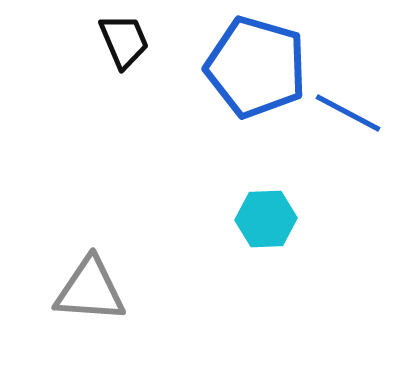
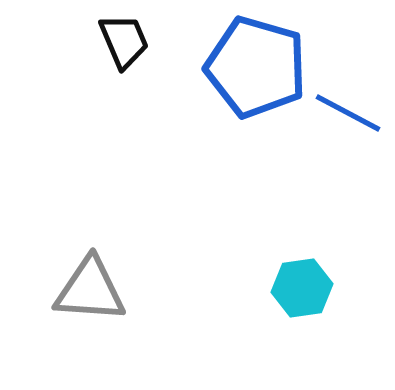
cyan hexagon: moved 36 px right, 69 px down; rotated 6 degrees counterclockwise
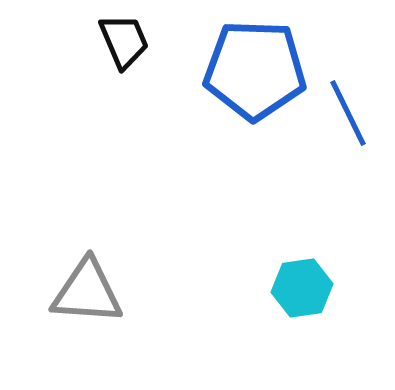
blue pentagon: moved 1 px left, 3 px down; rotated 14 degrees counterclockwise
blue line: rotated 36 degrees clockwise
gray triangle: moved 3 px left, 2 px down
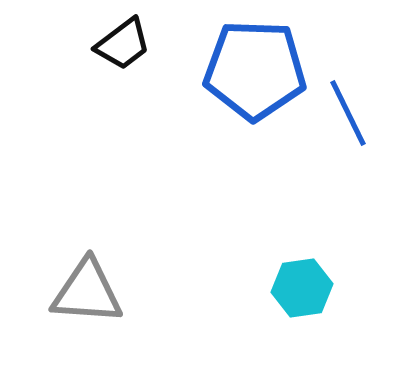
black trapezoid: moved 1 px left, 3 px down; rotated 76 degrees clockwise
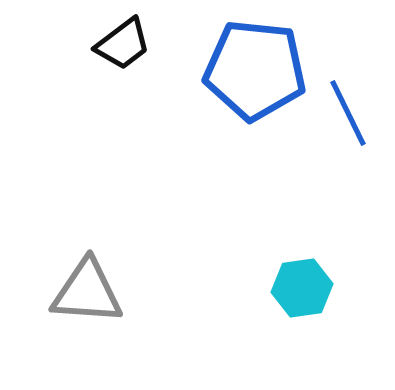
blue pentagon: rotated 4 degrees clockwise
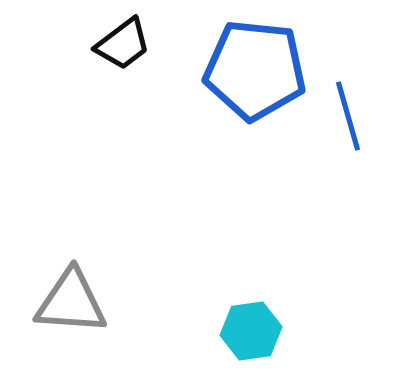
blue line: moved 3 px down; rotated 10 degrees clockwise
cyan hexagon: moved 51 px left, 43 px down
gray triangle: moved 16 px left, 10 px down
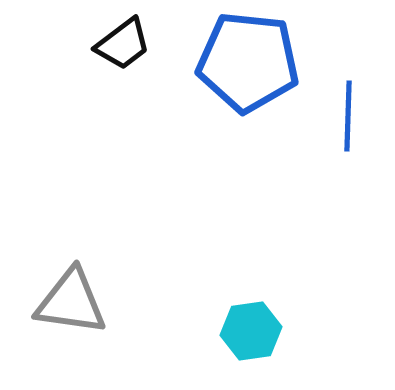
blue pentagon: moved 7 px left, 8 px up
blue line: rotated 18 degrees clockwise
gray triangle: rotated 4 degrees clockwise
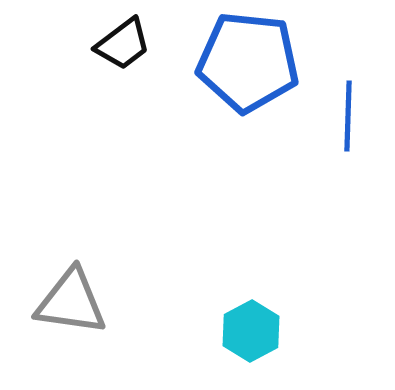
cyan hexagon: rotated 20 degrees counterclockwise
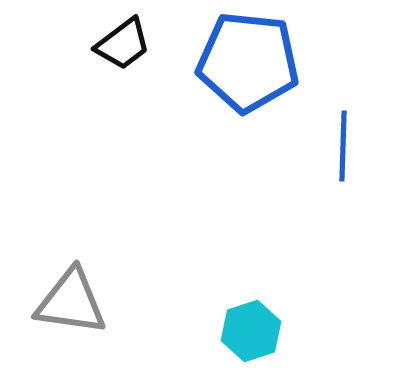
blue line: moved 5 px left, 30 px down
cyan hexagon: rotated 10 degrees clockwise
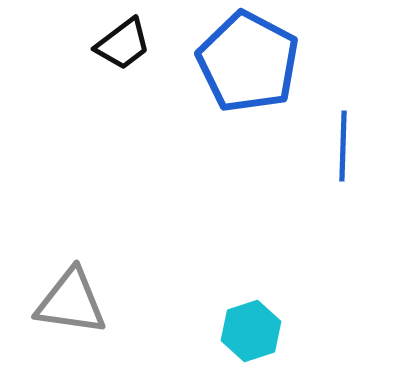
blue pentagon: rotated 22 degrees clockwise
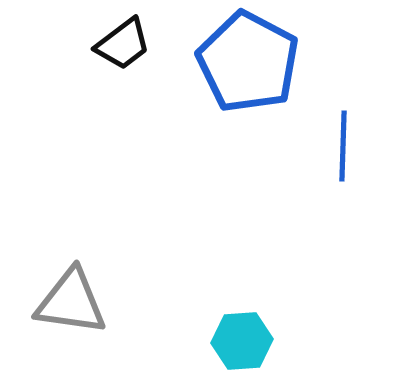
cyan hexagon: moved 9 px left, 10 px down; rotated 14 degrees clockwise
